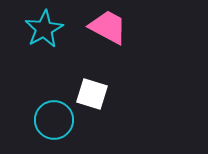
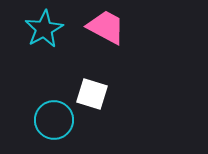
pink trapezoid: moved 2 px left
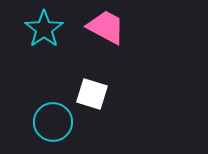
cyan star: rotated 6 degrees counterclockwise
cyan circle: moved 1 px left, 2 px down
